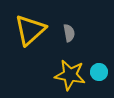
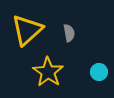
yellow triangle: moved 3 px left
yellow star: moved 22 px left, 3 px up; rotated 24 degrees clockwise
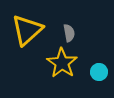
yellow star: moved 14 px right, 9 px up
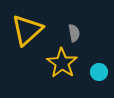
gray semicircle: moved 5 px right
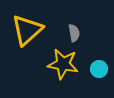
yellow star: moved 1 px right, 1 px down; rotated 24 degrees counterclockwise
cyan circle: moved 3 px up
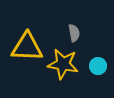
yellow triangle: moved 17 px down; rotated 44 degrees clockwise
cyan circle: moved 1 px left, 3 px up
